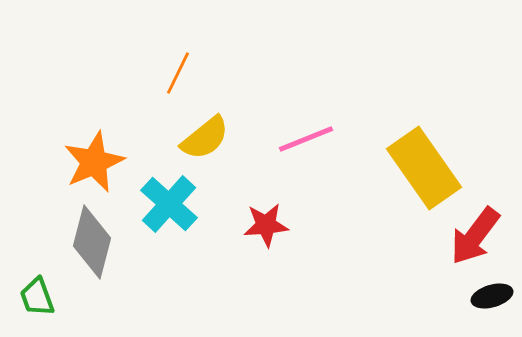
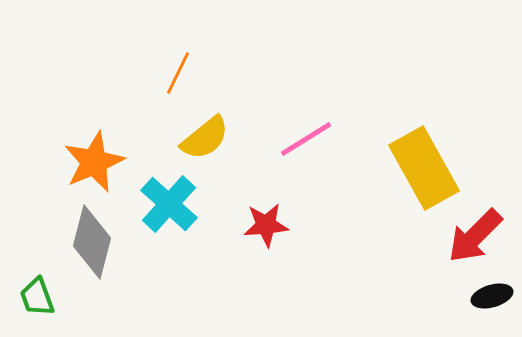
pink line: rotated 10 degrees counterclockwise
yellow rectangle: rotated 6 degrees clockwise
red arrow: rotated 8 degrees clockwise
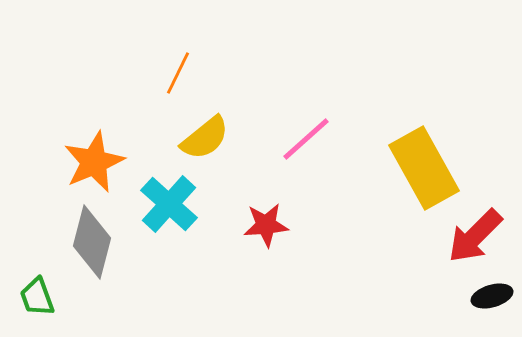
pink line: rotated 10 degrees counterclockwise
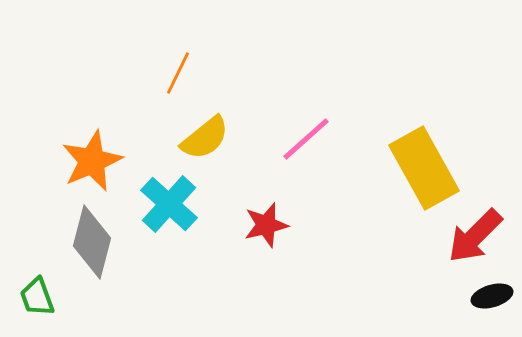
orange star: moved 2 px left, 1 px up
red star: rotated 9 degrees counterclockwise
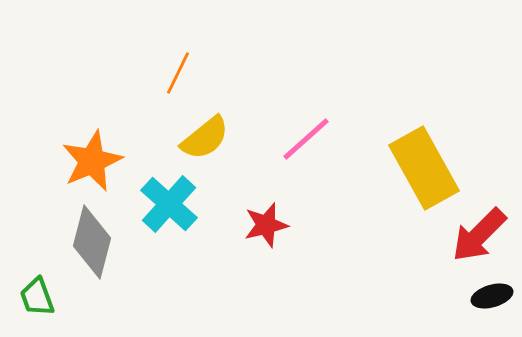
red arrow: moved 4 px right, 1 px up
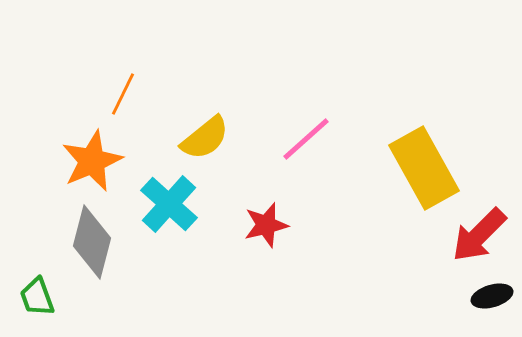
orange line: moved 55 px left, 21 px down
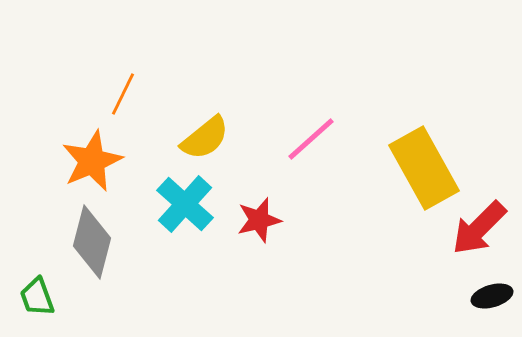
pink line: moved 5 px right
cyan cross: moved 16 px right
red star: moved 7 px left, 5 px up
red arrow: moved 7 px up
